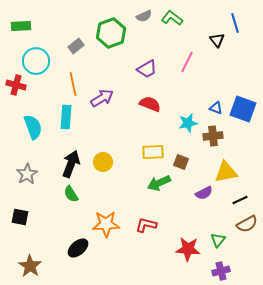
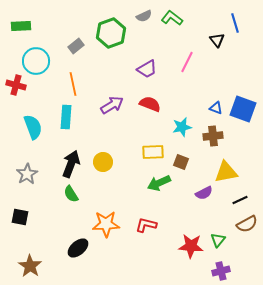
purple arrow: moved 10 px right, 7 px down
cyan star: moved 6 px left, 4 px down
red star: moved 3 px right, 3 px up
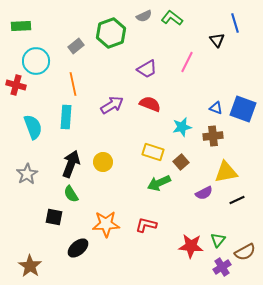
yellow rectangle: rotated 20 degrees clockwise
brown square: rotated 28 degrees clockwise
black line: moved 3 px left
black square: moved 34 px right
brown semicircle: moved 2 px left, 28 px down
purple cross: moved 1 px right, 4 px up; rotated 18 degrees counterclockwise
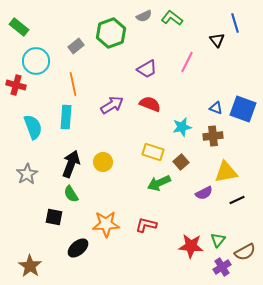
green rectangle: moved 2 px left, 1 px down; rotated 42 degrees clockwise
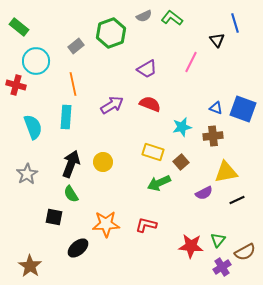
pink line: moved 4 px right
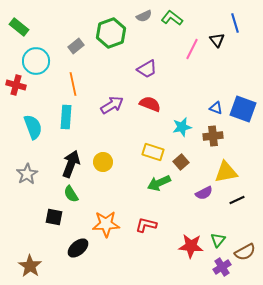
pink line: moved 1 px right, 13 px up
